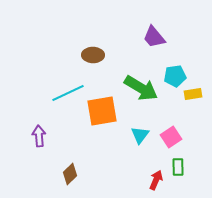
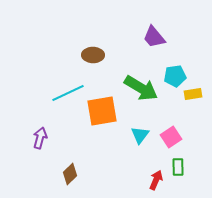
purple arrow: moved 1 px right, 2 px down; rotated 20 degrees clockwise
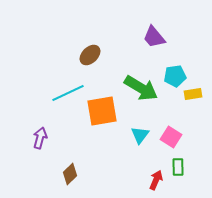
brown ellipse: moved 3 px left; rotated 45 degrees counterclockwise
pink square: rotated 25 degrees counterclockwise
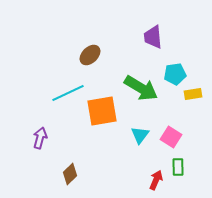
purple trapezoid: moved 1 px left; rotated 35 degrees clockwise
cyan pentagon: moved 2 px up
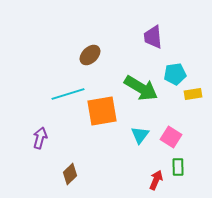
cyan line: moved 1 px down; rotated 8 degrees clockwise
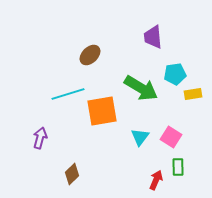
cyan triangle: moved 2 px down
brown diamond: moved 2 px right
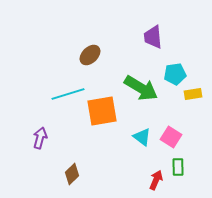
cyan triangle: moved 2 px right; rotated 30 degrees counterclockwise
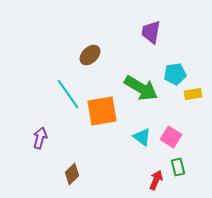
purple trapezoid: moved 2 px left, 5 px up; rotated 15 degrees clockwise
cyan line: rotated 72 degrees clockwise
green rectangle: rotated 12 degrees counterclockwise
